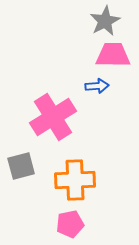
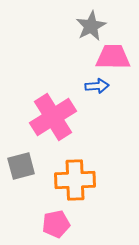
gray star: moved 14 px left, 5 px down
pink trapezoid: moved 2 px down
pink pentagon: moved 14 px left
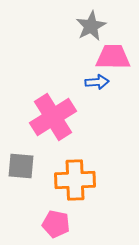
blue arrow: moved 4 px up
gray square: rotated 20 degrees clockwise
pink pentagon: rotated 24 degrees clockwise
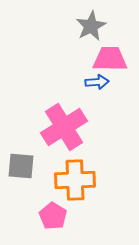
pink trapezoid: moved 3 px left, 2 px down
pink cross: moved 11 px right, 10 px down
pink pentagon: moved 3 px left, 8 px up; rotated 20 degrees clockwise
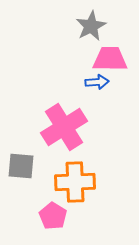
orange cross: moved 2 px down
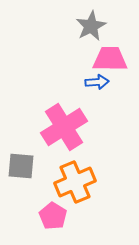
orange cross: rotated 21 degrees counterclockwise
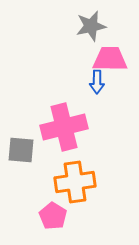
gray star: rotated 16 degrees clockwise
blue arrow: rotated 95 degrees clockwise
pink cross: rotated 18 degrees clockwise
gray square: moved 16 px up
orange cross: rotated 15 degrees clockwise
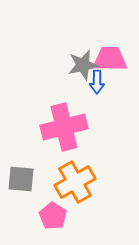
gray star: moved 8 px left, 39 px down
gray square: moved 29 px down
orange cross: rotated 21 degrees counterclockwise
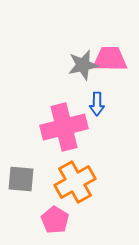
blue arrow: moved 22 px down
pink pentagon: moved 2 px right, 4 px down
